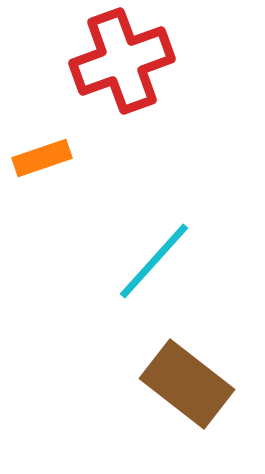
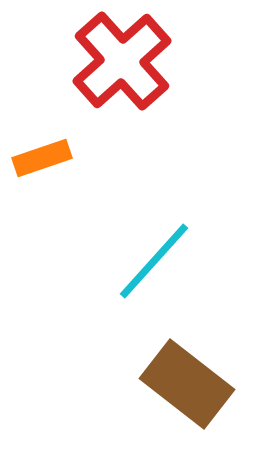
red cross: rotated 22 degrees counterclockwise
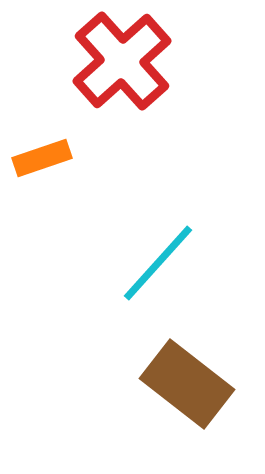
cyan line: moved 4 px right, 2 px down
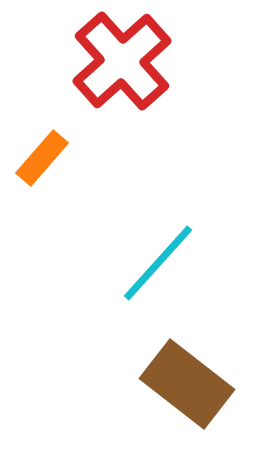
orange rectangle: rotated 30 degrees counterclockwise
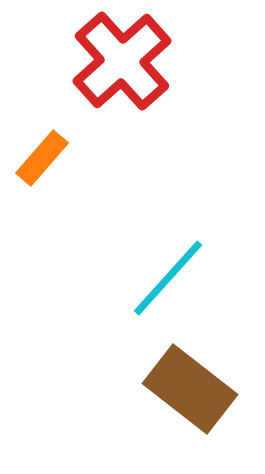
cyan line: moved 10 px right, 15 px down
brown rectangle: moved 3 px right, 5 px down
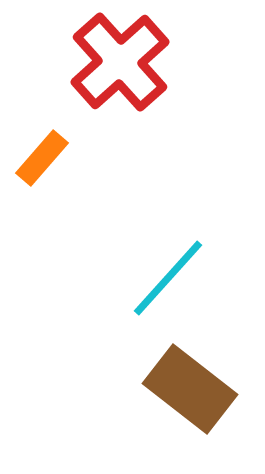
red cross: moved 2 px left, 1 px down
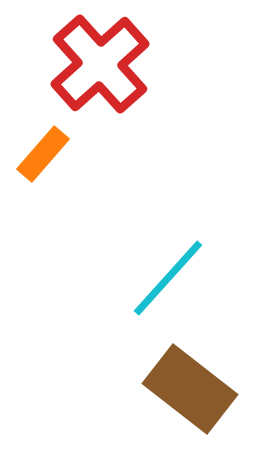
red cross: moved 20 px left, 2 px down
orange rectangle: moved 1 px right, 4 px up
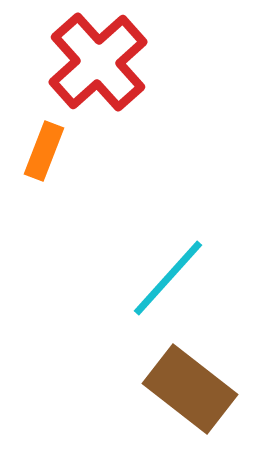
red cross: moved 2 px left, 2 px up
orange rectangle: moved 1 px right, 3 px up; rotated 20 degrees counterclockwise
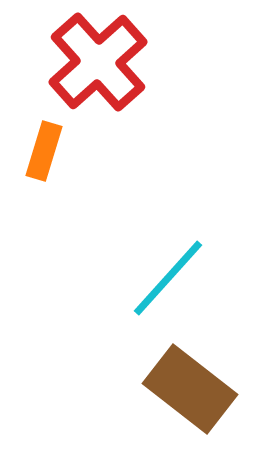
orange rectangle: rotated 4 degrees counterclockwise
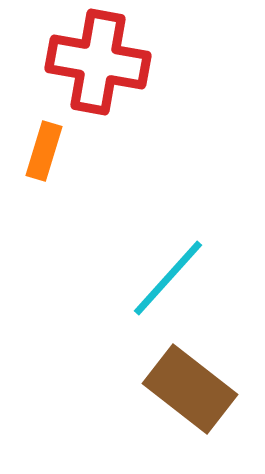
red cross: rotated 38 degrees counterclockwise
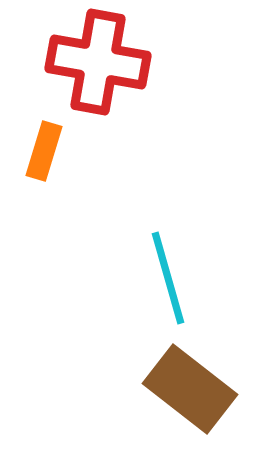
cyan line: rotated 58 degrees counterclockwise
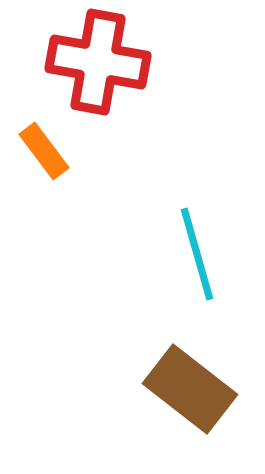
orange rectangle: rotated 54 degrees counterclockwise
cyan line: moved 29 px right, 24 px up
